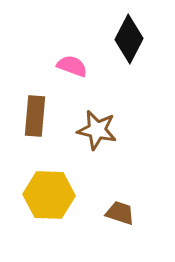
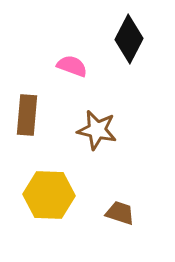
brown rectangle: moved 8 px left, 1 px up
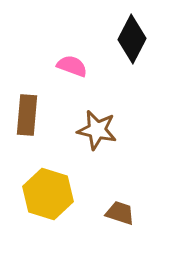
black diamond: moved 3 px right
yellow hexagon: moved 1 px left, 1 px up; rotated 15 degrees clockwise
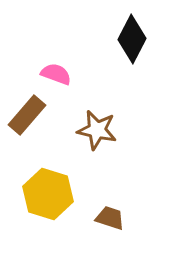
pink semicircle: moved 16 px left, 8 px down
brown rectangle: rotated 36 degrees clockwise
brown trapezoid: moved 10 px left, 5 px down
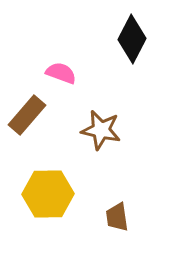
pink semicircle: moved 5 px right, 1 px up
brown star: moved 4 px right
yellow hexagon: rotated 18 degrees counterclockwise
brown trapezoid: moved 7 px right, 1 px up; rotated 116 degrees counterclockwise
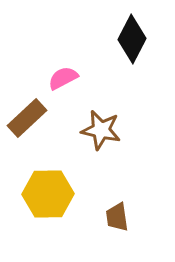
pink semicircle: moved 2 px right, 5 px down; rotated 48 degrees counterclockwise
brown rectangle: moved 3 px down; rotated 6 degrees clockwise
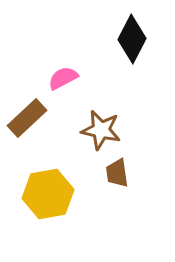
yellow hexagon: rotated 9 degrees counterclockwise
brown trapezoid: moved 44 px up
